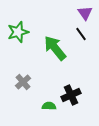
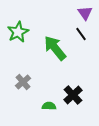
green star: rotated 10 degrees counterclockwise
black cross: moved 2 px right; rotated 18 degrees counterclockwise
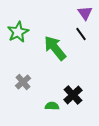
green semicircle: moved 3 px right
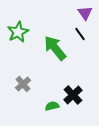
black line: moved 1 px left
gray cross: moved 2 px down
green semicircle: rotated 16 degrees counterclockwise
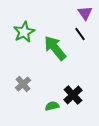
green star: moved 6 px right
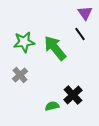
green star: moved 10 px down; rotated 20 degrees clockwise
gray cross: moved 3 px left, 9 px up
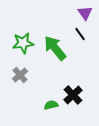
green star: moved 1 px left, 1 px down
green semicircle: moved 1 px left, 1 px up
